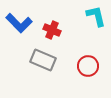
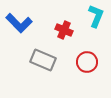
cyan L-shape: rotated 35 degrees clockwise
red cross: moved 12 px right
red circle: moved 1 px left, 4 px up
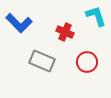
cyan L-shape: rotated 40 degrees counterclockwise
red cross: moved 1 px right, 2 px down
gray rectangle: moved 1 px left, 1 px down
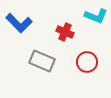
cyan L-shape: rotated 130 degrees clockwise
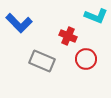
red cross: moved 3 px right, 4 px down
red circle: moved 1 px left, 3 px up
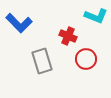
gray rectangle: rotated 50 degrees clockwise
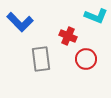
blue L-shape: moved 1 px right, 1 px up
gray rectangle: moved 1 px left, 2 px up; rotated 10 degrees clockwise
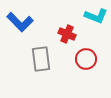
red cross: moved 1 px left, 2 px up
